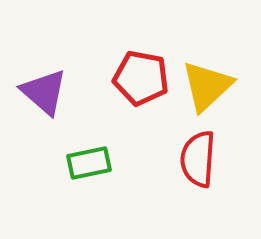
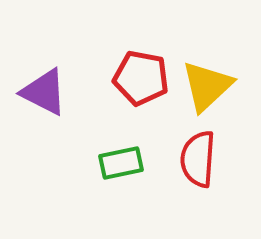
purple triangle: rotated 14 degrees counterclockwise
green rectangle: moved 32 px right
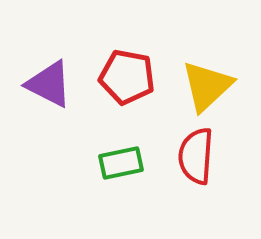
red pentagon: moved 14 px left, 1 px up
purple triangle: moved 5 px right, 8 px up
red semicircle: moved 2 px left, 3 px up
